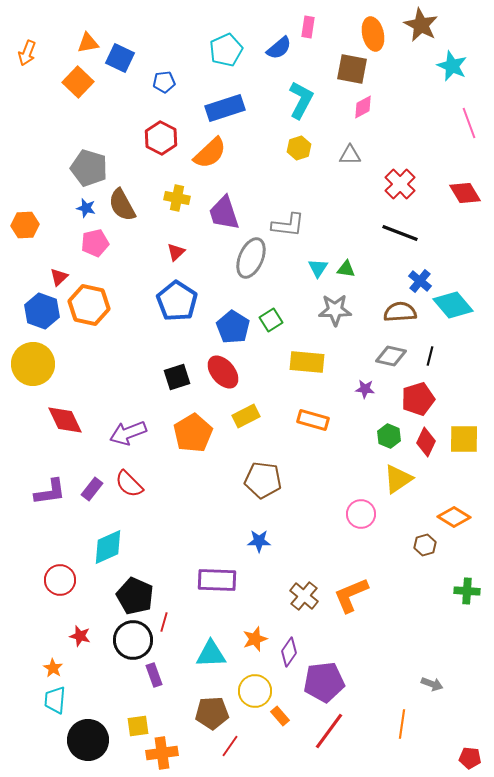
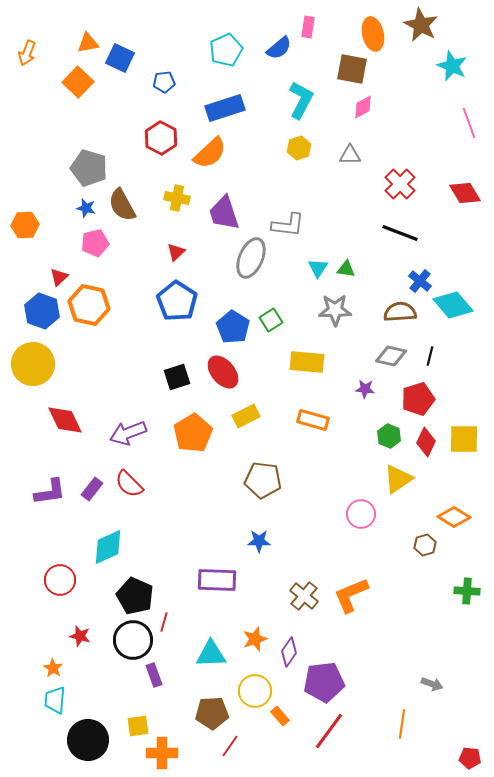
orange cross at (162, 753): rotated 8 degrees clockwise
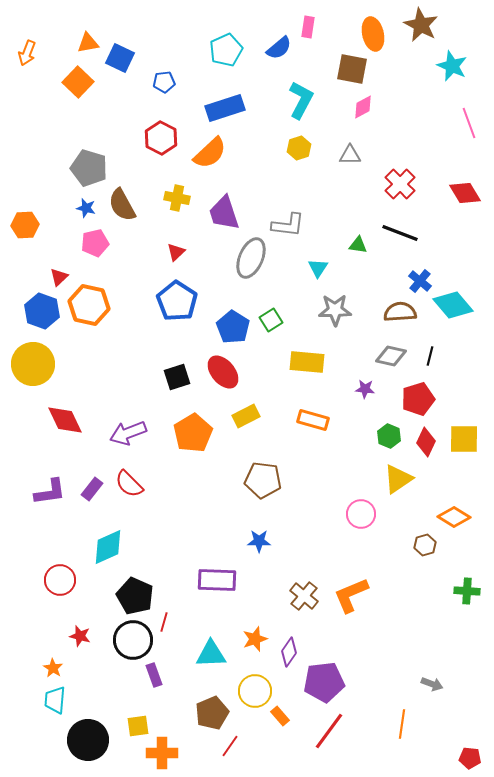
green triangle at (346, 269): moved 12 px right, 24 px up
brown pentagon at (212, 713): rotated 20 degrees counterclockwise
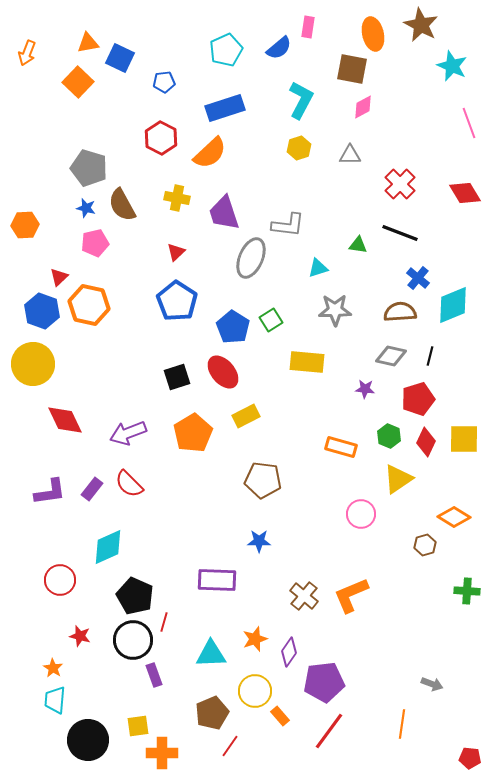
cyan triangle at (318, 268): rotated 40 degrees clockwise
blue cross at (420, 281): moved 2 px left, 3 px up
cyan diamond at (453, 305): rotated 72 degrees counterclockwise
orange rectangle at (313, 420): moved 28 px right, 27 px down
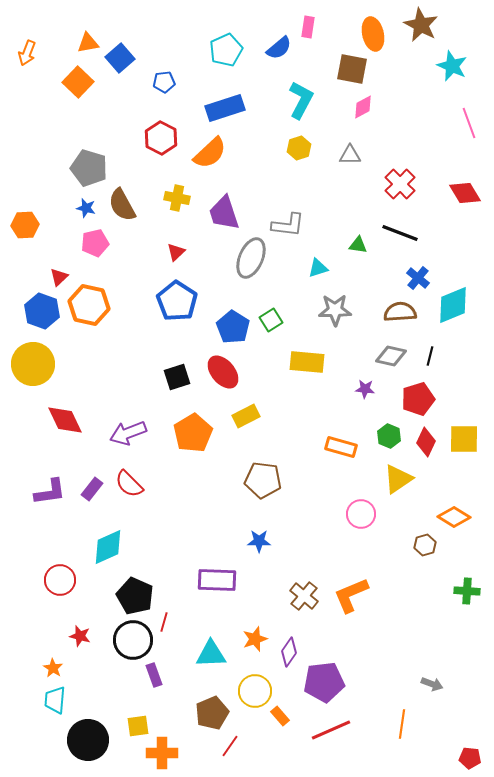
blue square at (120, 58): rotated 24 degrees clockwise
red line at (329, 731): moved 2 px right, 1 px up; rotated 30 degrees clockwise
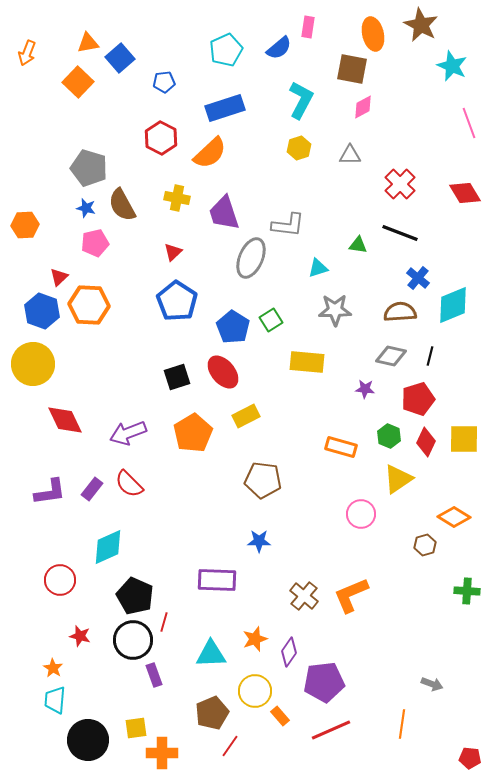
red triangle at (176, 252): moved 3 px left
orange hexagon at (89, 305): rotated 9 degrees counterclockwise
yellow square at (138, 726): moved 2 px left, 2 px down
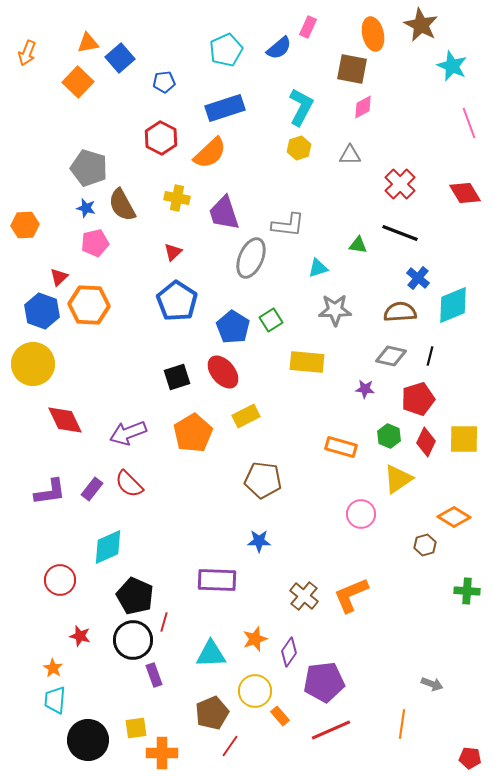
pink rectangle at (308, 27): rotated 15 degrees clockwise
cyan L-shape at (301, 100): moved 7 px down
